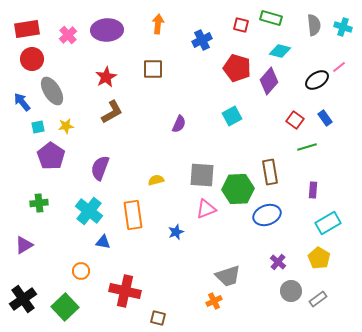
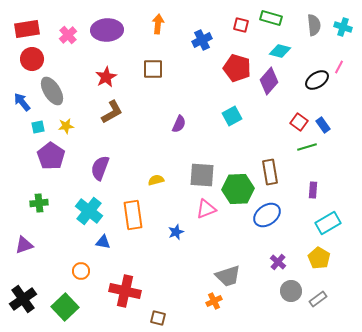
pink line at (339, 67): rotated 24 degrees counterclockwise
blue rectangle at (325, 118): moved 2 px left, 7 px down
red square at (295, 120): moved 4 px right, 2 px down
blue ellipse at (267, 215): rotated 16 degrees counterclockwise
purple triangle at (24, 245): rotated 12 degrees clockwise
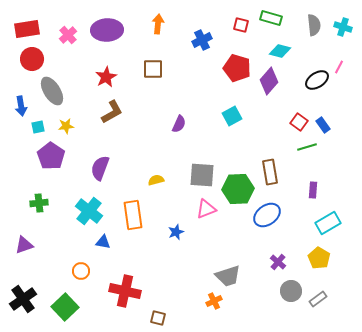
blue arrow at (22, 102): moved 1 px left, 4 px down; rotated 150 degrees counterclockwise
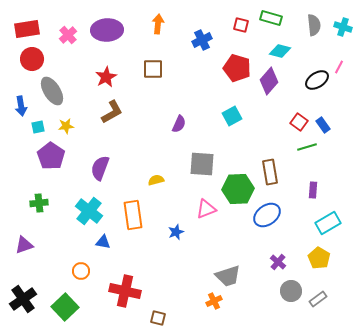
gray square at (202, 175): moved 11 px up
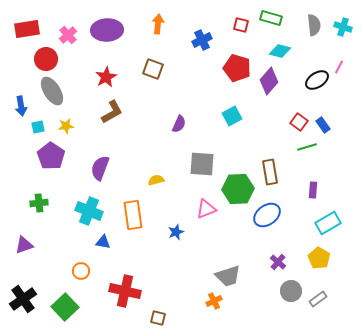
red circle at (32, 59): moved 14 px right
brown square at (153, 69): rotated 20 degrees clockwise
cyan cross at (89, 211): rotated 16 degrees counterclockwise
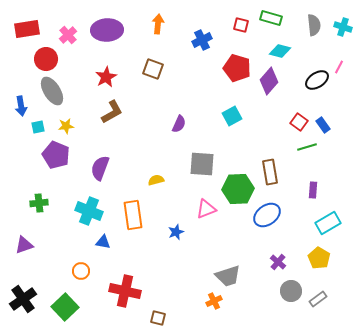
purple pentagon at (51, 156): moved 5 px right, 1 px up; rotated 12 degrees counterclockwise
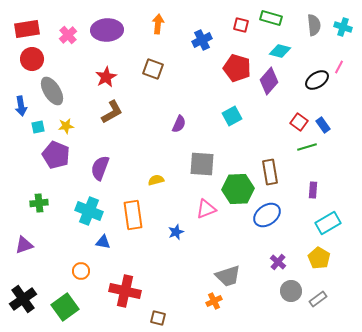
red circle at (46, 59): moved 14 px left
green square at (65, 307): rotated 8 degrees clockwise
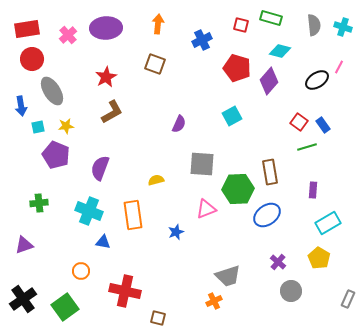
purple ellipse at (107, 30): moved 1 px left, 2 px up
brown square at (153, 69): moved 2 px right, 5 px up
gray rectangle at (318, 299): moved 30 px right; rotated 30 degrees counterclockwise
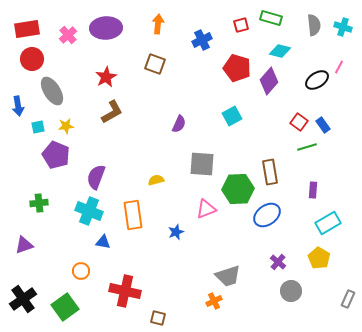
red square at (241, 25): rotated 28 degrees counterclockwise
blue arrow at (21, 106): moved 3 px left
purple semicircle at (100, 168): moved 4 px left, 9 px down
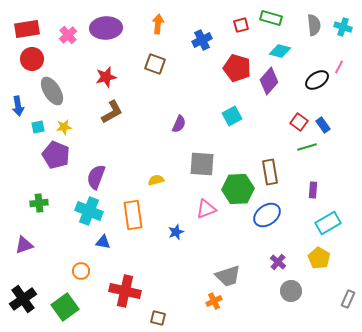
red star at (106, 77): rotated 15 degrees clockwise
yellow star at (66, 126): moved 2 px left, 1 px down
